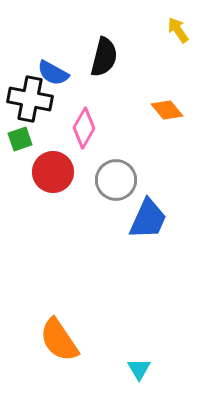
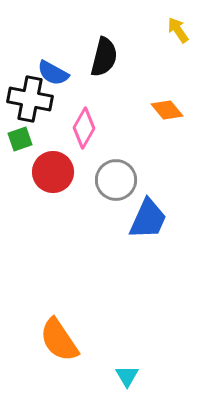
cyan triangle: moved 12 px left, 7 px down
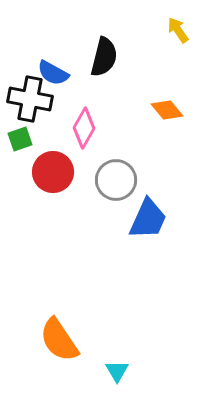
cyan triangle: moved 10 px left, 5 px up
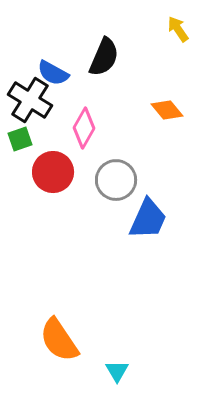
yellow arrow: moved 1 px up
black semicircle: rotated 9 degrees clockwise
black cross: moved 1 px down; rotated 21 degrees clockwise
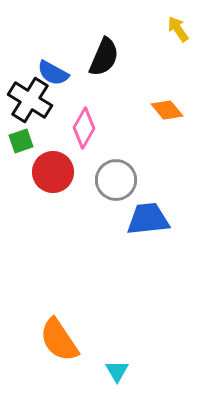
green square: moved 1 px right, 2 px down
blue trapezoid: rotated 120 degrees counterclockwise
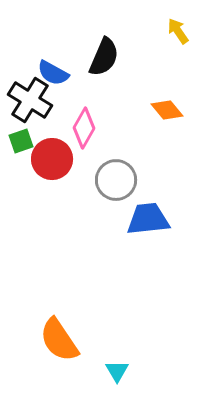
yellow arrow: moved 2 px down
red circle: moved 1 px left, 13 px up
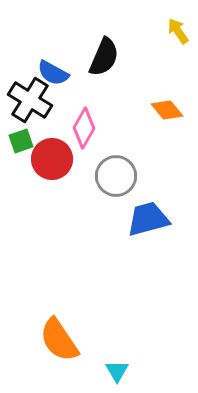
gray circle: moved 4 px up
blue trapezoid: rotated 9 degrees counterclockwise
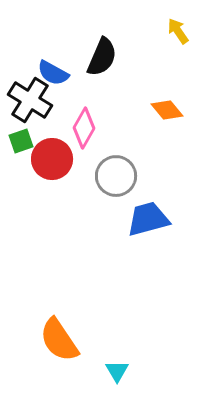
black semicircle: moved 2 px left
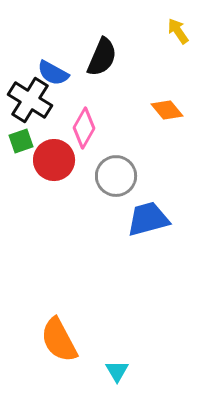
red circle: moved 2 px right, 1 px down
orange semicircle: rotated 6 degrees clockwise
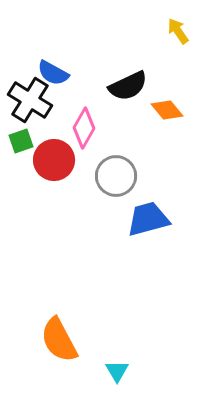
black semicircle: moved 26 px right, 29 px down; rotated 42 degrees clockwise
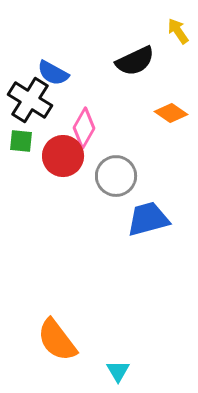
black semicircle: moved 7 px right, 25 px up
orange diamond: moved 4 px right, 3 px down; rotated 16 degrees counterclockwise
green square: rotated 25 degrees clockwise
red circle: moved 9 px right, 4 px up
orange semicircle: moved 2 px left; rotated 9 degrees counterclockwise
cyan triangle: moved 1 px right
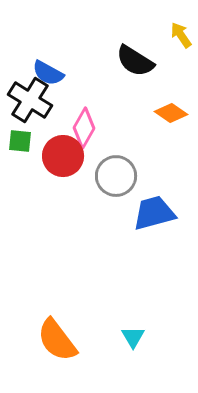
yellow arrow: moved 3 px right, 4 px down
black semicircle: rotated 57 degrees clockwise
blue semicircle: moved 5 px left
green square: moved 1 px left
blue trapezoid: moved 6 px right, 6 px up
cyan triangle: moved 15 px right, 34 px up
